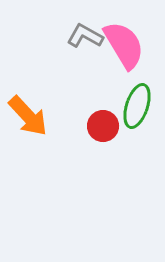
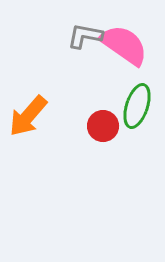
gray L-shape: rotated 18 degrees counterclockwise
pink semicircle: rotated 24 degrees counterclockwise
orange arrow: rotated 84 degrees clockwise
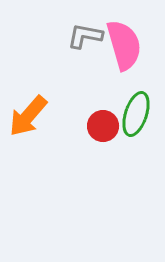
pink semicircle: rotated 39 degrees clockwise
green ellipse: moved 1 px left, 8 px down
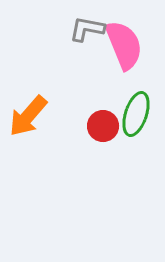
gray L-shape: moved 2 px right, 7 px up
pink semicircle: rotated 6 degrees counterclockwise
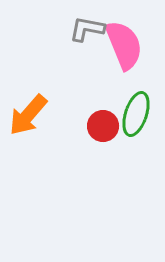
orange arrow: moved 1 px up
